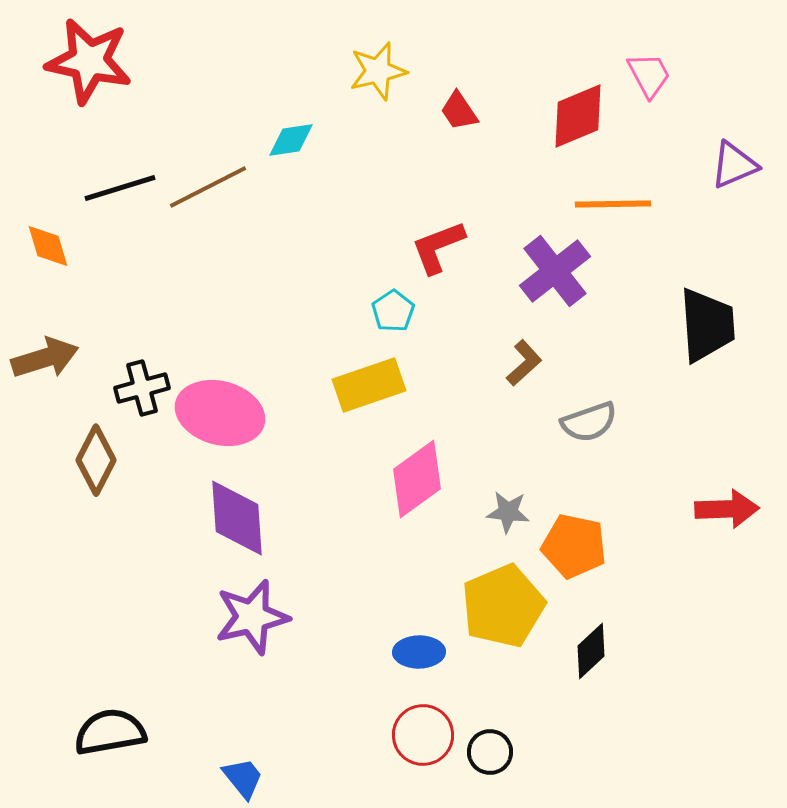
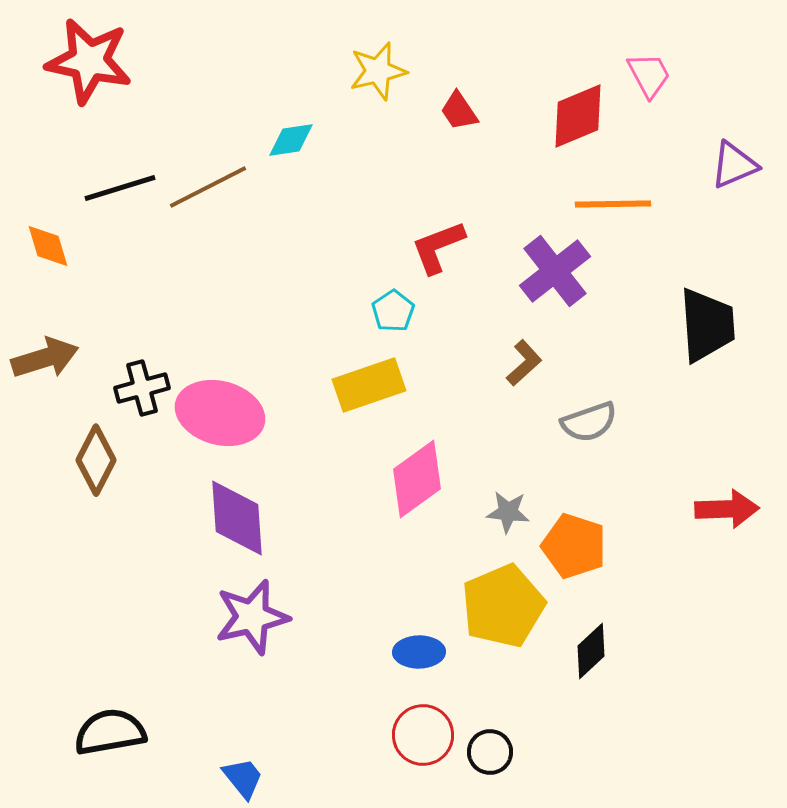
orange pentagon: rotated 6 degrees clockwise
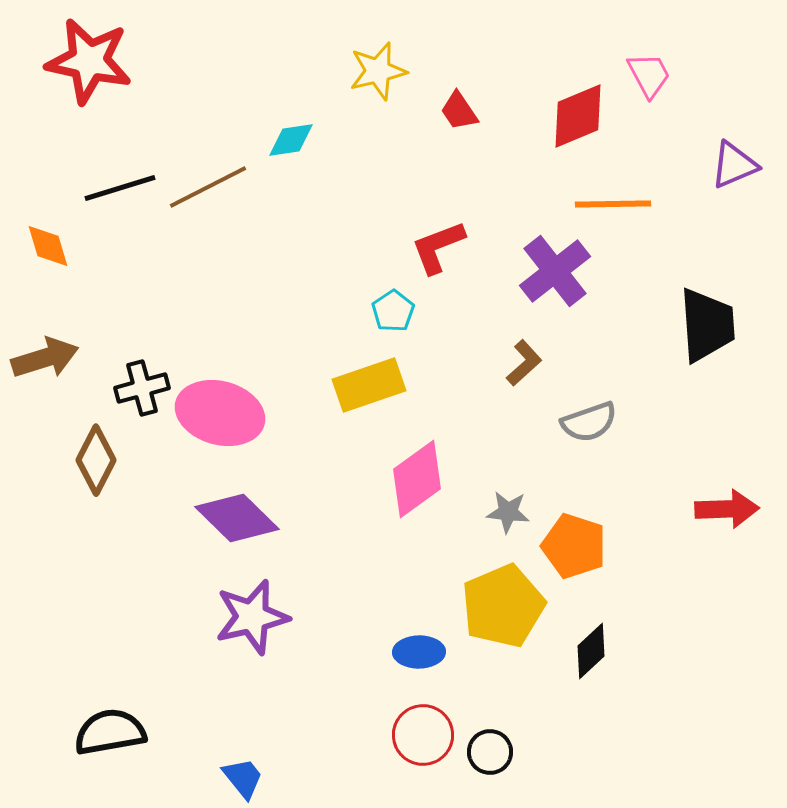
purple diamond: rotated 42 degrees counterclockwise
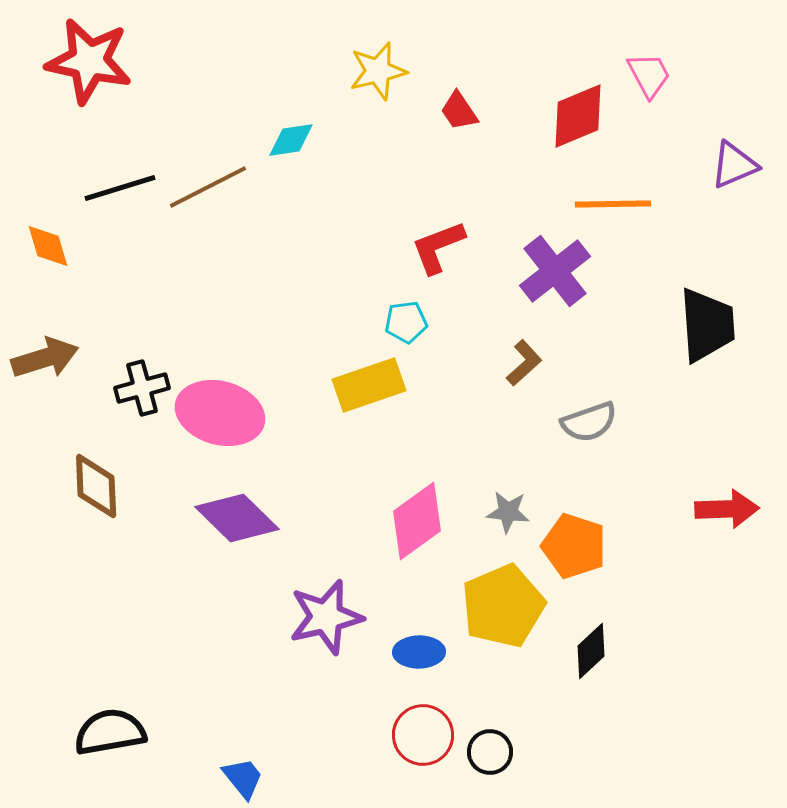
cyan pentagon: moved 13 px right, 11 px down; rotated 27 degrees clockwise
brown diamond: moved 26 px down; rotated 30 degrees counterclockwise
pink diamond: moved 42 px down
purple star: moved 74 px right
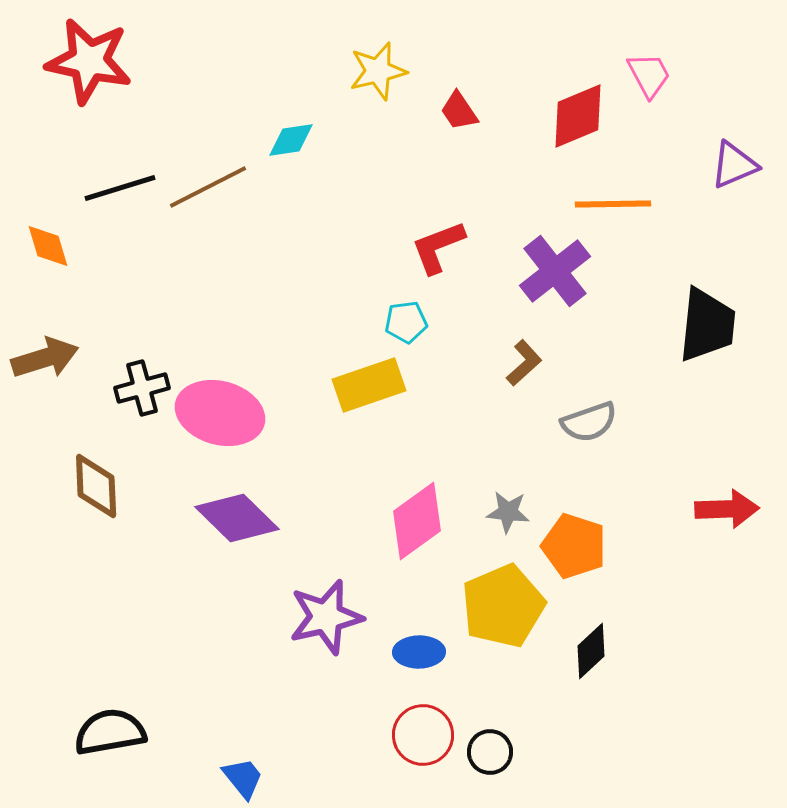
black trapezoid: rotated 10 degrees clockwise
